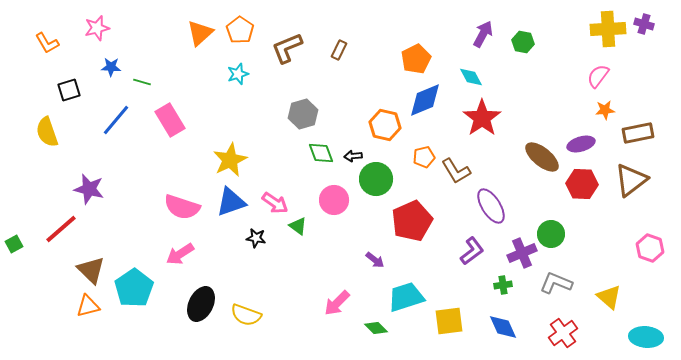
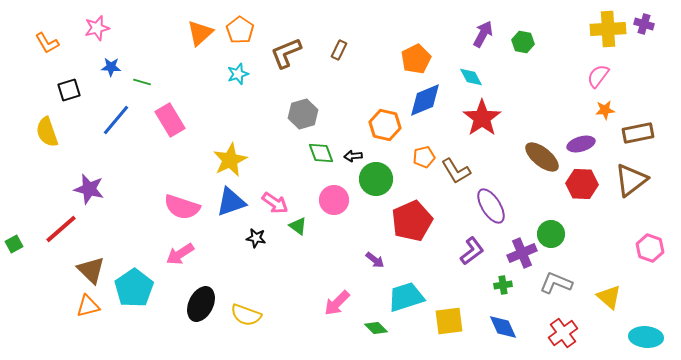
brown L-shape at (287, 48): moved 1 px left, 5 px down
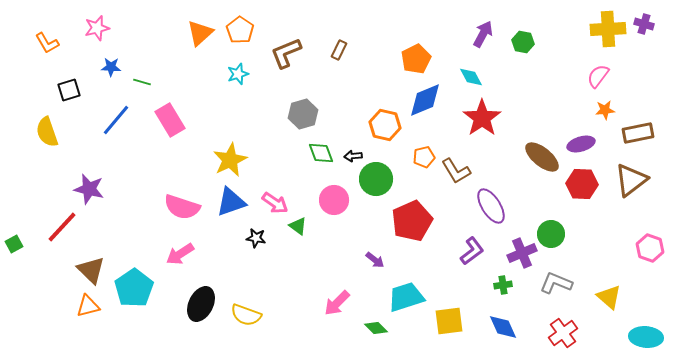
red line at (61, 229): moved 1 px right, 2 px up; rotated 6 degrees counterclockwise
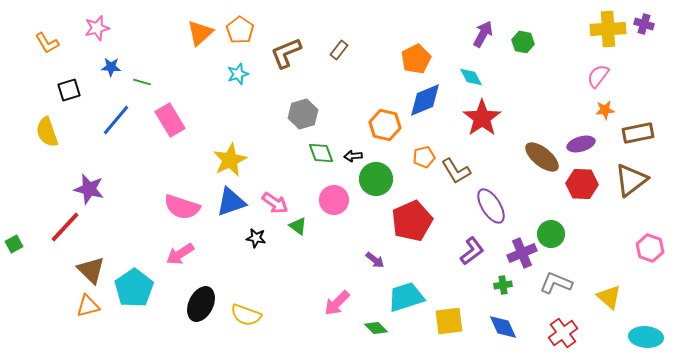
brown rectangle at (339, 50): rotated 12 degrees clockwise
red line at (62, 227): moved 3 px right
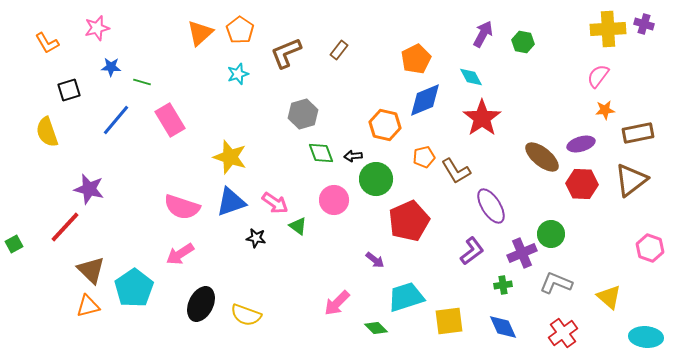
yellow star at (230, 160): moved 3 px up; rotated 28 degrees counterclockwise
red pentagon at (412, 221): moved 3 px left
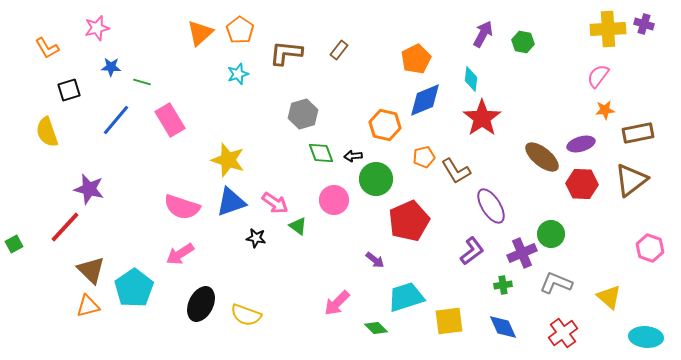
orange L-shape at (47, 43): moved 5 px down
brown L-shape at (286, 53): rotated 28 degrees clockwise
cyan diamond at (471, 77): moved 2 px down; rotated 35 degrees clockwise
yellow star at (230, 157): moved 2 px left, 3 px down
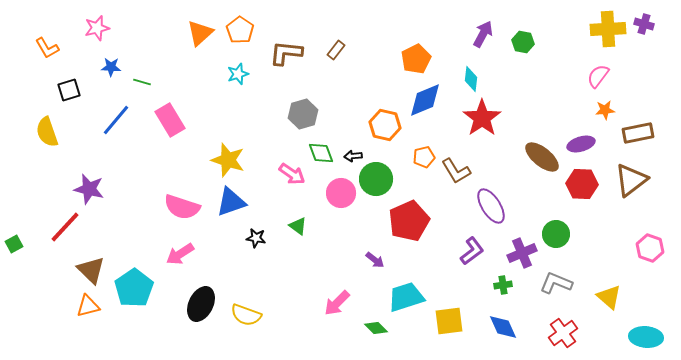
brown rectangle at (339, 50): moved 3 px left
pink circle at (334, 200): moved 7 px right, 7 px up
pink arrow at (275, 203): moved 17 px right, 29 px up
green circle at (551, 234): moved 5 px right
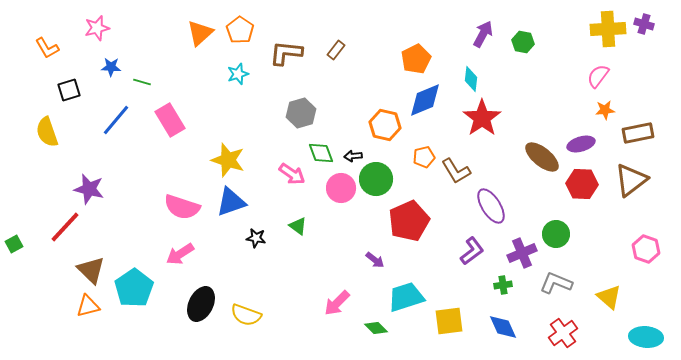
gray hexagon at (303, 114): moved 2 px left, 1 px up
pink circle at (341, 193): moved 5 px up
pink hexagon at (650, 248): moved 4 px left, 1 px down
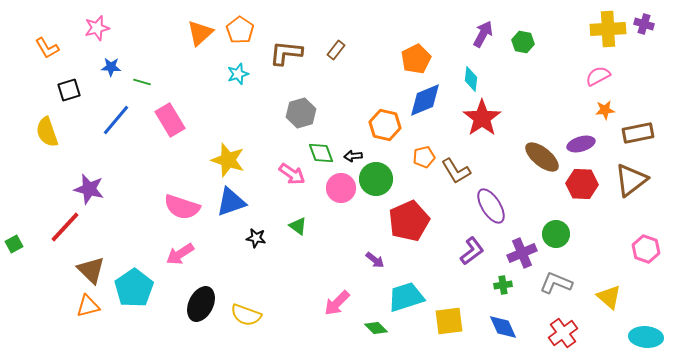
pink semicircle at (598, 76): rotated 25 degrees clockwise
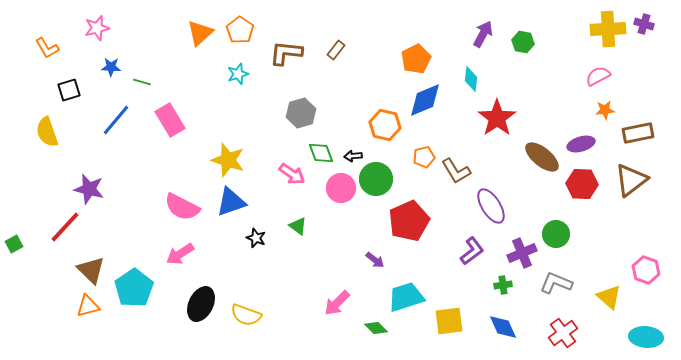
red star at (482, 118): moved 15 px right
pink semicircle at (182, 207): rotated 9 degrees clockwise
black star at (256, 238): rotated 12 degrees clockwise
pink hexagon at (646, 249): moved 21 px down
